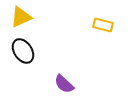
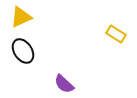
yellow rectangle: moved 13 px right, 9 px down; rotated 18 degrees clockwise
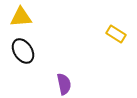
yellow triangle: rotated 20 degrees clockwise
purple semicircle: rotated 145 degrees counterclockwise
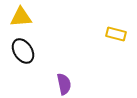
yellow rectangle: rotated 18 degrees counterclockwise
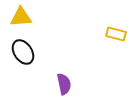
black ellipse: moved 1 px down
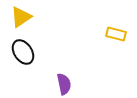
yellow triangle: rotated 30 degrees counterclockwise
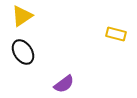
yellow triangle: moved 1 px right, 1 px up
purple semicircle: rotated 65 degrees clockwise
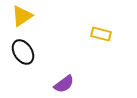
yellow rectangle: moved 15 px left
